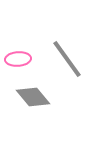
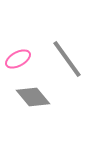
pink ellipse: rotated 25 degrees counterclockwise
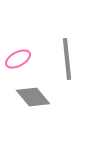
gray line: rotated 30 degrees clockwise
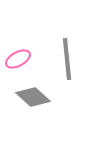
gray diamond: rotated 8 degrees counterclockwise
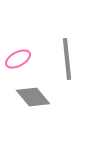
gray diamond: rotated 8 degrees clockwise
